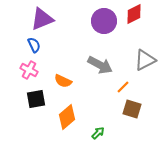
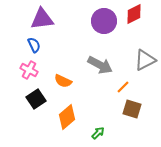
purple triangle: rotated 15 degrees clockwise
black square: rotated 24 degrees counterclockwise
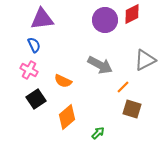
red diamond: moved 2 px left
purple circle: moved 1 px right, 1 px up
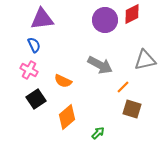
gray triangle: rotated 15 degrees clockwise
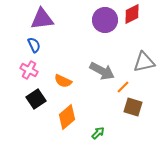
gray triangle: moved 1 px left, 2 px down
gray arrow: moved 2 px right, 6 px down
brown square: moved 1 px right, 2 px up
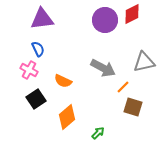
blue semicircle: moved 4 px right, 4 px down
gray arrow: moved 1 px right, 3 px up
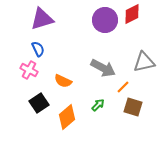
purple triangle: rotated 10 degrees counterclockwise
black square: moved 3 px right, 4 px down
green arrow: moved 28 px up
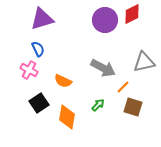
orange diamond: rotated 40 degrees counterclockwise
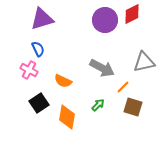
gray arrow: moved 1 px left
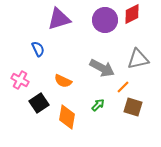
purple triangle: moved 17 px right
gray triangle: moved 6 px left, 3 px up
pink cross: moved 9 px left, 10 px down
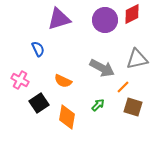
gray triangle: moved 1 px left
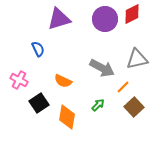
purple circle: moved 1 px up
pink cross: moved 1 px left
brown square: moved 1 px right; rotated 30 degrees clockwise
